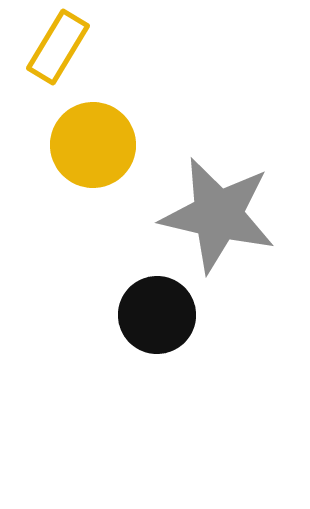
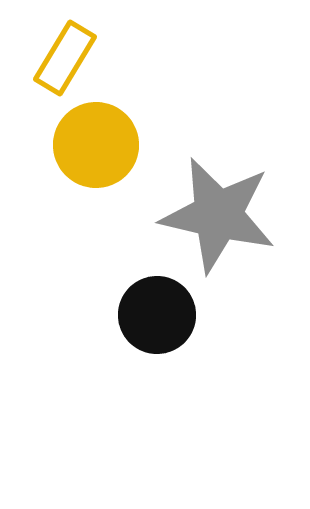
yellow rectangle: moved 7 px right, 11 px down
yellow circle: moved 3 px right
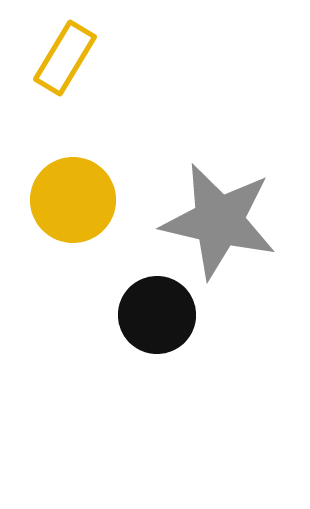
yellow circle: moved 23 px left, 55 px down
gray star: moved 1 px right, 6 px down
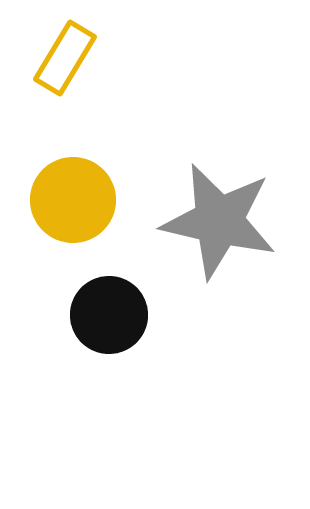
black circle: moved 48 px left
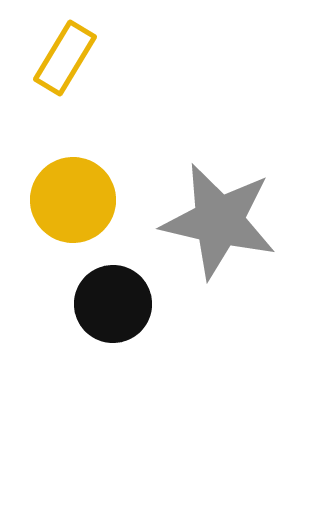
black circle: moved 4 px right, 11 px up
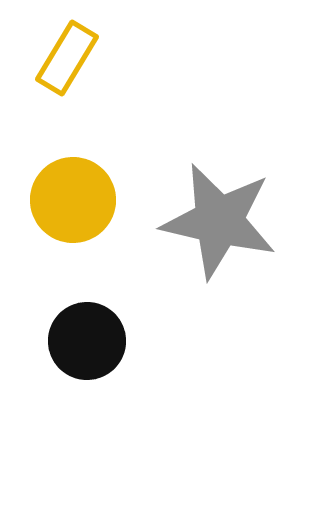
yellow rectangle: moved 2 px right
black circle: moved 26 px left, 37 px down
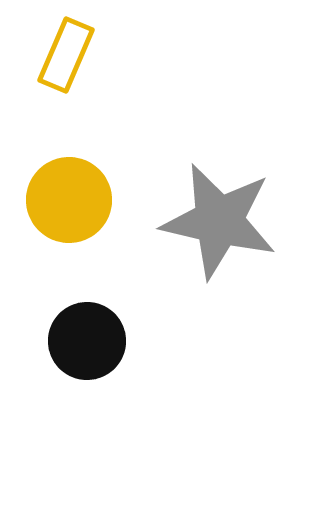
yellow rectangle: moved 1 px left, 3 px up; rotated 8 degrees counterclockwise
yellow circle: moved 4 px left
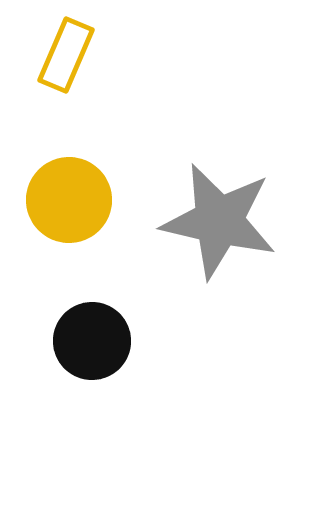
black circle: moved 5 px right
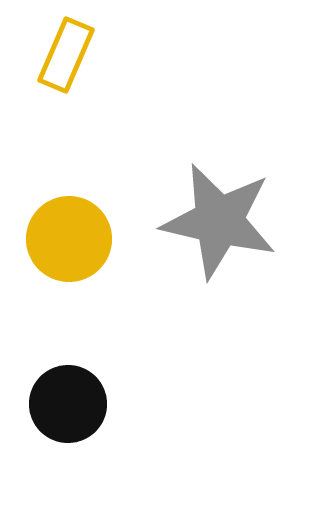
yellow circle: moved 39 px down
black circle: moved 24 px left, 63 px down
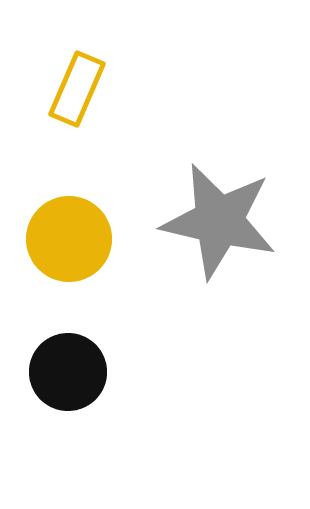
yellow rectangle: moved 11 px right, 34 px down
black circle: moved 32 px up
